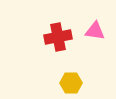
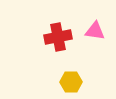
yellow hexagon: moved 1 px up
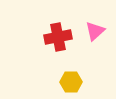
pink triangle: rotated 50 degrees counterclockwise
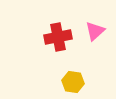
yellow hexagon: moved 2 px right; rotated 10 degrees clockwise
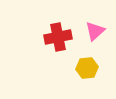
yellow hexagon: moved 14 px right, 14 px up; rotated 15 degrees counterclockwise
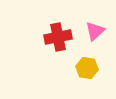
yellow hexagon: rotated 15 degrees clockwise
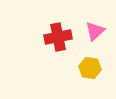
yellow hexagon: moved 3 px right
